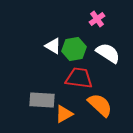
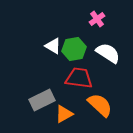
gray rectangle: rotated 30 degrees counterclockwise
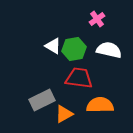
white semicircle: moved 1 px right, 3 px up; rotated 20 degrees counterclockwise
orange semicircle: rotated 44 degrees counterclockwise
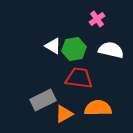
white semicircle: moved 2 px right
gray rectangle: moved 1 px right
orange semicircle: moved 2 px left, 3 px down
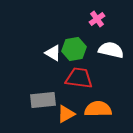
white triangle: moved 7 px down
gray rectangle: rotated 20 degrees clockwise
orange semicircle: moved 1 px down
orange triangle: moved 2 px right
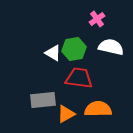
white semicircle: moved 3 px up
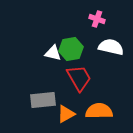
pink cross: rotated 35 degrees counterclockwise
green hexagon: moved 3 px left
white triangle: rotated 18 degrees counterclockwise
red trapezoid: rotated 52 degrees clockwise
orange semicircle: moved 1 px right, 2 px down
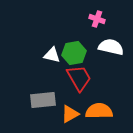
green hexagon: moved 3 px right, 4 px down
white triangle: moved 1 px left, 2 px down
orange triangle: moved 4 px right
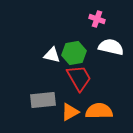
orange triangle: moved 2 px up
